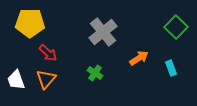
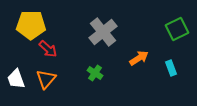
yellow pentagon: moved 1 px right, 2 px down
green square: moved 1 px right, 2 px down; rotated 20 degrees clockwise
red arrow: moved 4 px up
white trapezoid: moved 1 px up
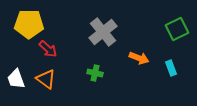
yellow pentagon: moved 2 px left, 1 px up
orange arrow: rotated 54 degrees clockwise
green cross: rotated 21 degrees counterclockwise
orange triangle: rotated 35 degrees counterclockwise
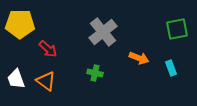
yellow pentagon: moved 9 px left
green square: rotated 15 degrees clockwise
orange triangle: moved 2 px down
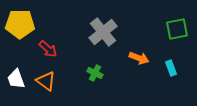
green cross: rotated 14 degrees clockwise
